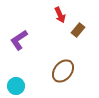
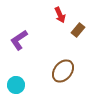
cyan circle: moved 1 px up
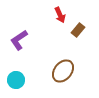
cyan circle: moved 5 px up
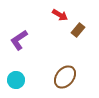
red arrow: rotated 35 degrees counterclockwise
brown ellipse: moved 2 px right, 6 px down
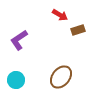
brown rectangle: rotated 32 degrees clockwise
brown ellipse: moved 4 px left
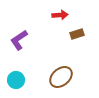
red arrow: rotated 35 degrees counterclockwise
brown rectangle: moved 1 px left, 4 px down
brown ellipse: rotated 10 degrees clockwise
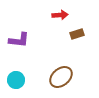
purple L-shape: rotated 140 degrees counterclockwise
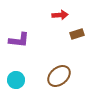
brown ellipse: moved 2 px left, 1 px up
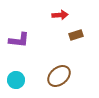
brown rectangle: moved 1 px left, 1 px down
